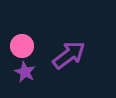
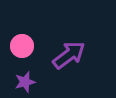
purple star: moved 10 px down; rotated 30 degrees clockwise
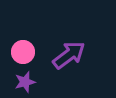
pink circle: moved 1 px right, 6 px down
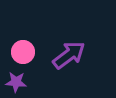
purple star: moved 9 px left; rotated 20 degrees clockwise
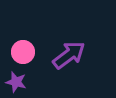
purple star: rotated 10 degrees clockwise
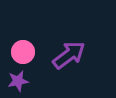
purple star: moved 2 px right, 1 px up; rotated 25 degrees counterclockwise
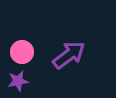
pink circle: moved 1 px left
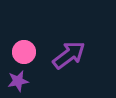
pink circle: moved 2 px right
